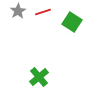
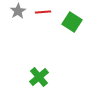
red line: rotated 14 degrees clockwise
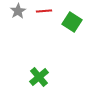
red line: moved 1 px right, 1 px up
